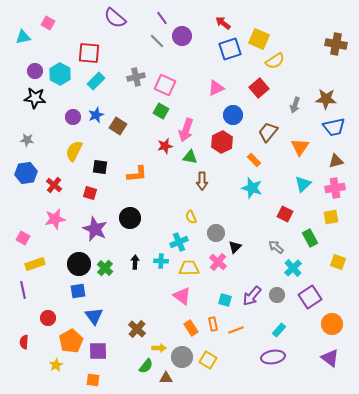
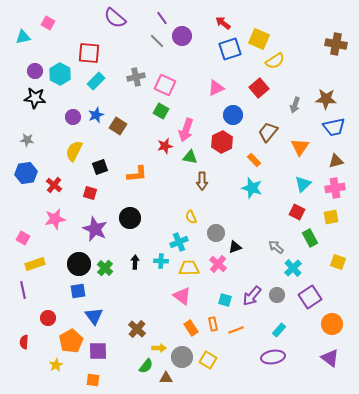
black square at (100, 167): rotated 28 degrees counterclockwise
red square at (285, 214): moved 12 px right, 2 px up
black triangle at (235, 247): rotated 24 degrees clockwise
pink cross at (218, 262): moved 2 px down
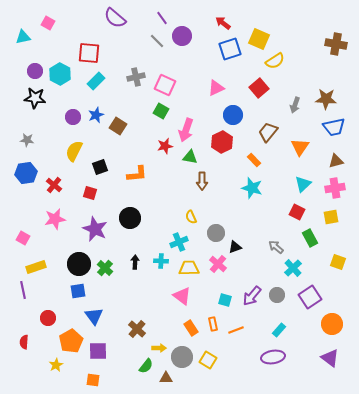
yellow rectangle at (35, 264): moved 1 px right, 3 px down
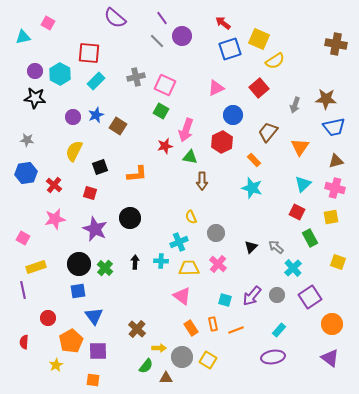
pink cross at (335, 188): rotated 24 degrees clockwise
black triangle at (235, 247): moved 16 px right; rotated 24 degrees counterclockwise
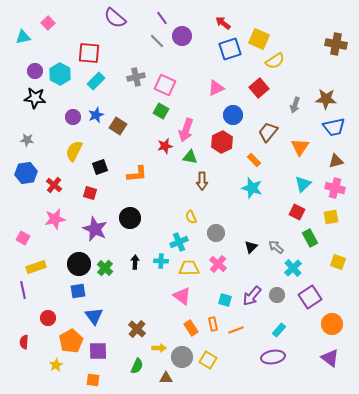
pink square at (48, 23): rotated 16 degrees clockwise
green semicircle at (146, 366): moved 9 px left; rotated 14 degrees counterclockwise
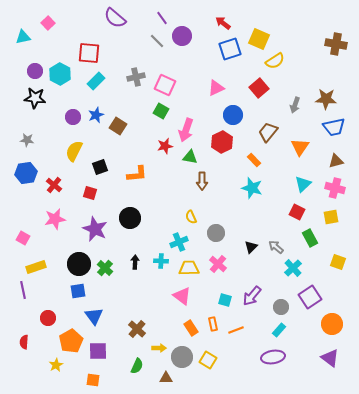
gray circle at (277, 295): moved 4 px right, 12 px down
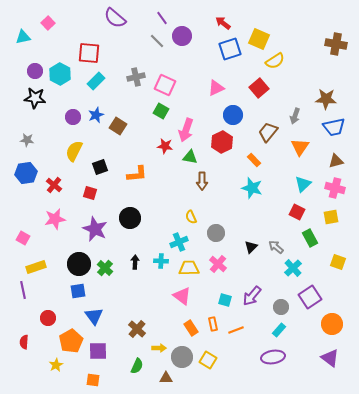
gray arrow at (295, 105): moved 11 px down
red star at (165, 146): rotated 21 degrees clockwise
